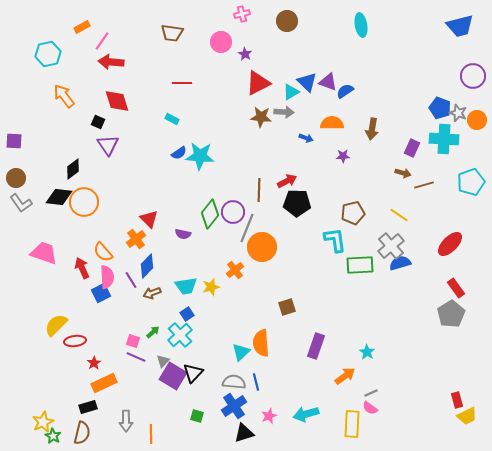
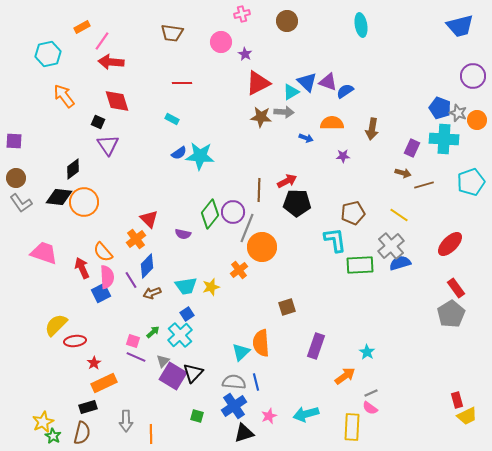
orange cross at (235, 270): moved 4 px right
yellow rectangle at (352, 424): moved 3 px down
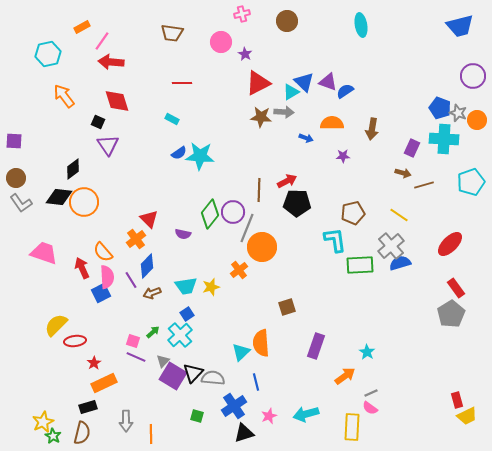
blue triangle at (307, 82): moved 3 px left
gray semicircle at (234, 382): moved 21 px left, 4 px up
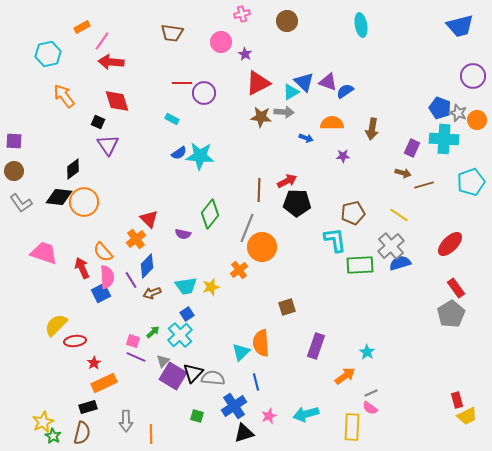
brown circle at (16, 178): moved 2 px left, 7 px up
purple circle at (233, 212): moved 29 px left, 119 px up
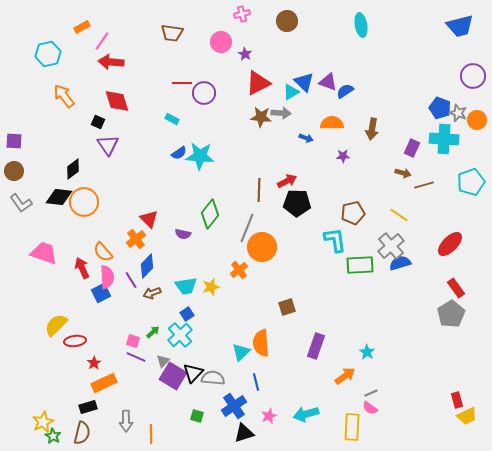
gray arrow at (284, 112): moved 3 px left, 1 px down
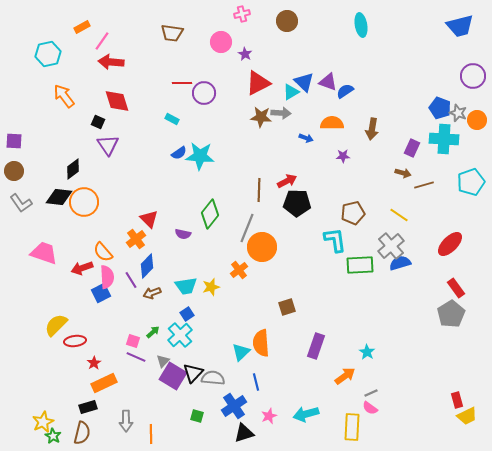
red arrow at (82, 268): rotated 85 degrees counterclockwise
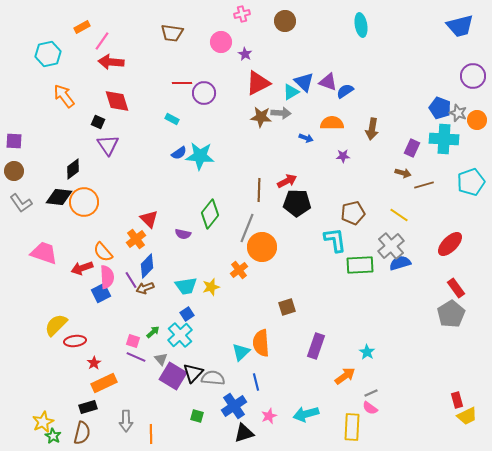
brown circle at (287, 21): moved 2 px left
brown arrow at (152, 293): moved 7 px left, 5 px up
gray triangle at (163, 361): moved 2 px left, 2 px up; rotated 24 degrees counterclockwise
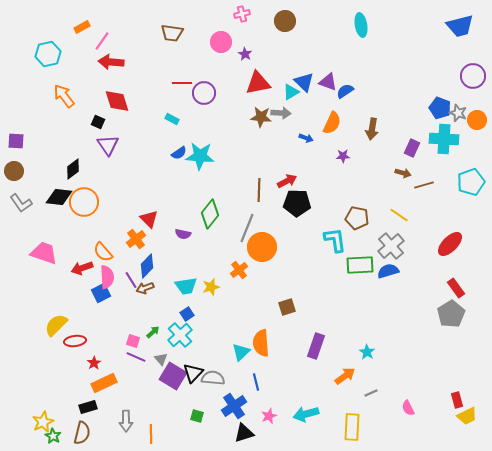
red triangle at (258, 83): rotated 16 degrees clockwise
orange semicircle at (332, 123): rotated 115 degrees clockwise
purple square at (14, 141): moved 2 px right
brown pentagon at (353, 213): moved 4 px right, 5 px down; rotated 25 degrees clockwise
blue semicircle at (400, 263): moved 12 px left, 8 px down
pink semicircle at (370, 408): moved 38 px right; rotated 28 degrees clockwise
